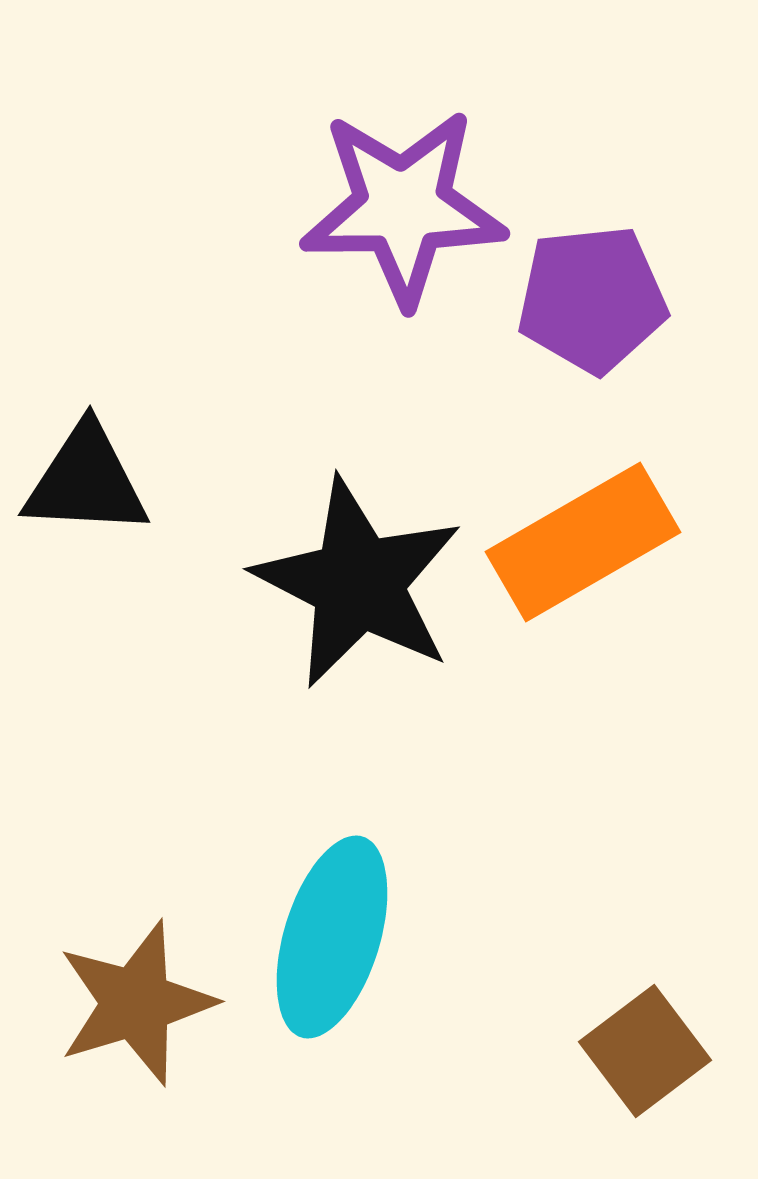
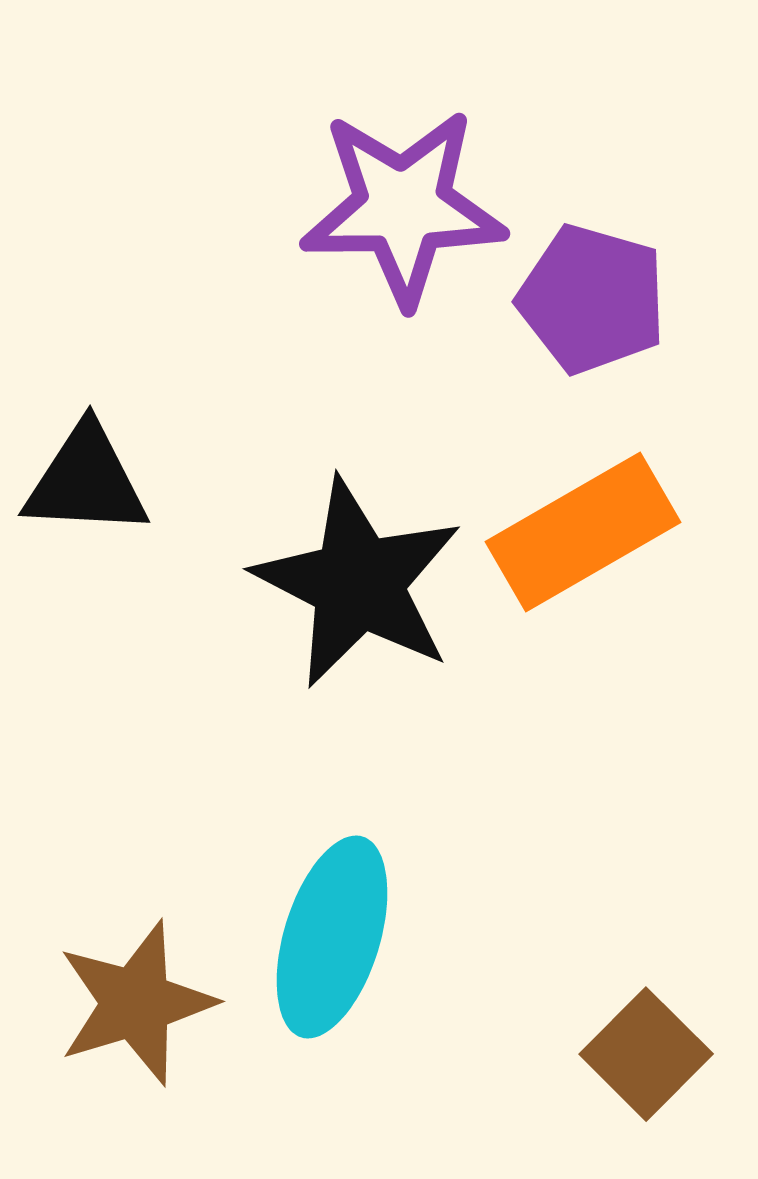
purple pentagon: rotated 22 degrees clockwise
orange rectangle: moved 10 px up
brown square: moved 1 px right, 3 px down; rotated 8 degrees counterclockwise
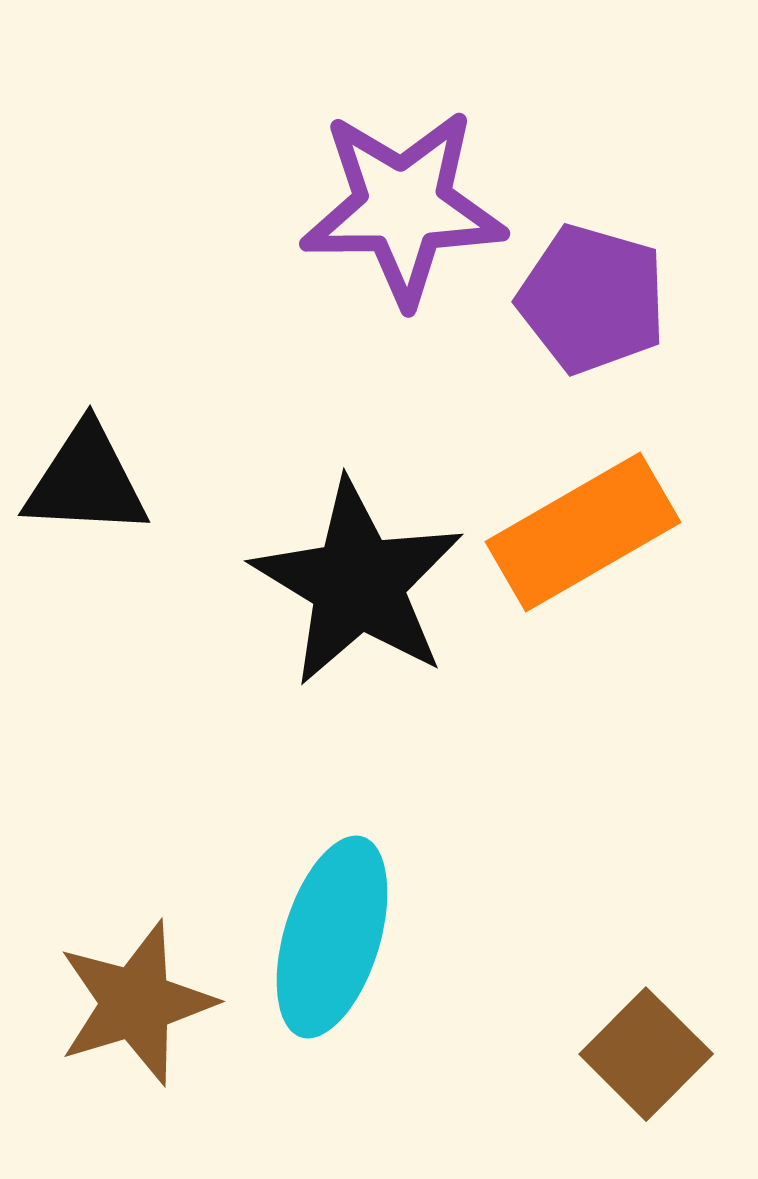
black star: rotated 4 degrees clockwise
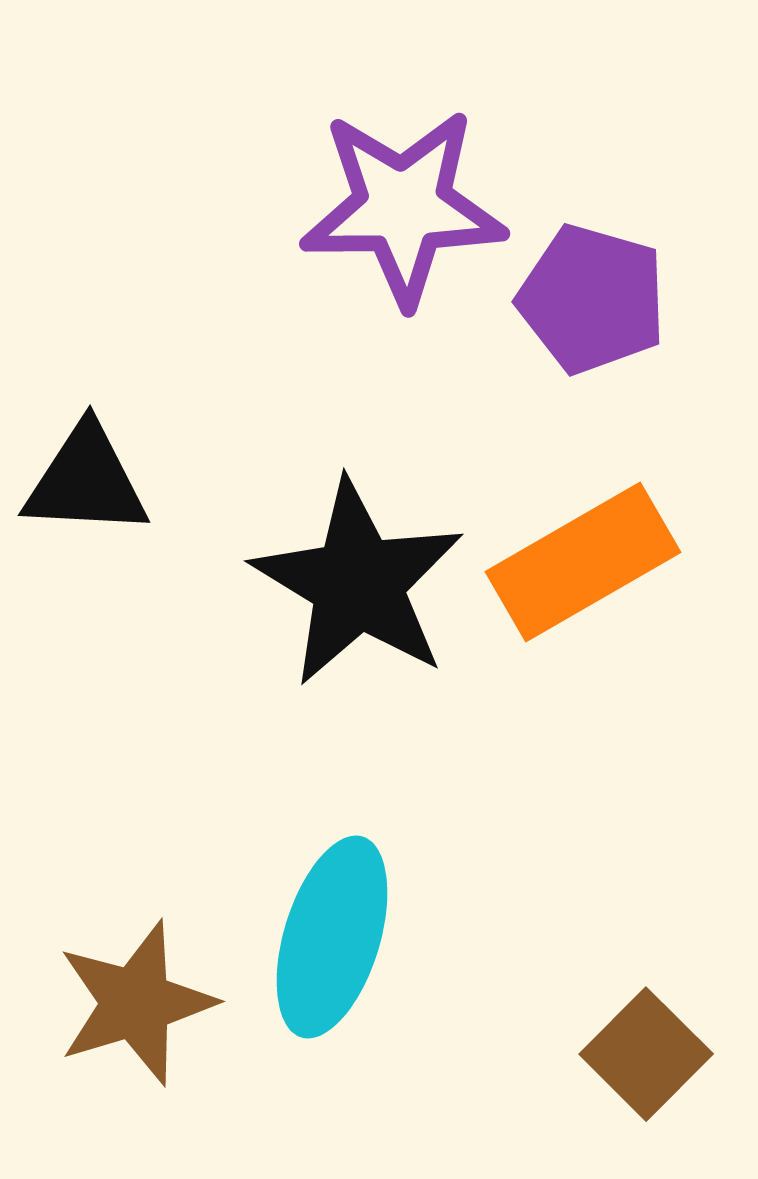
orange rectangle: moved 30 px down
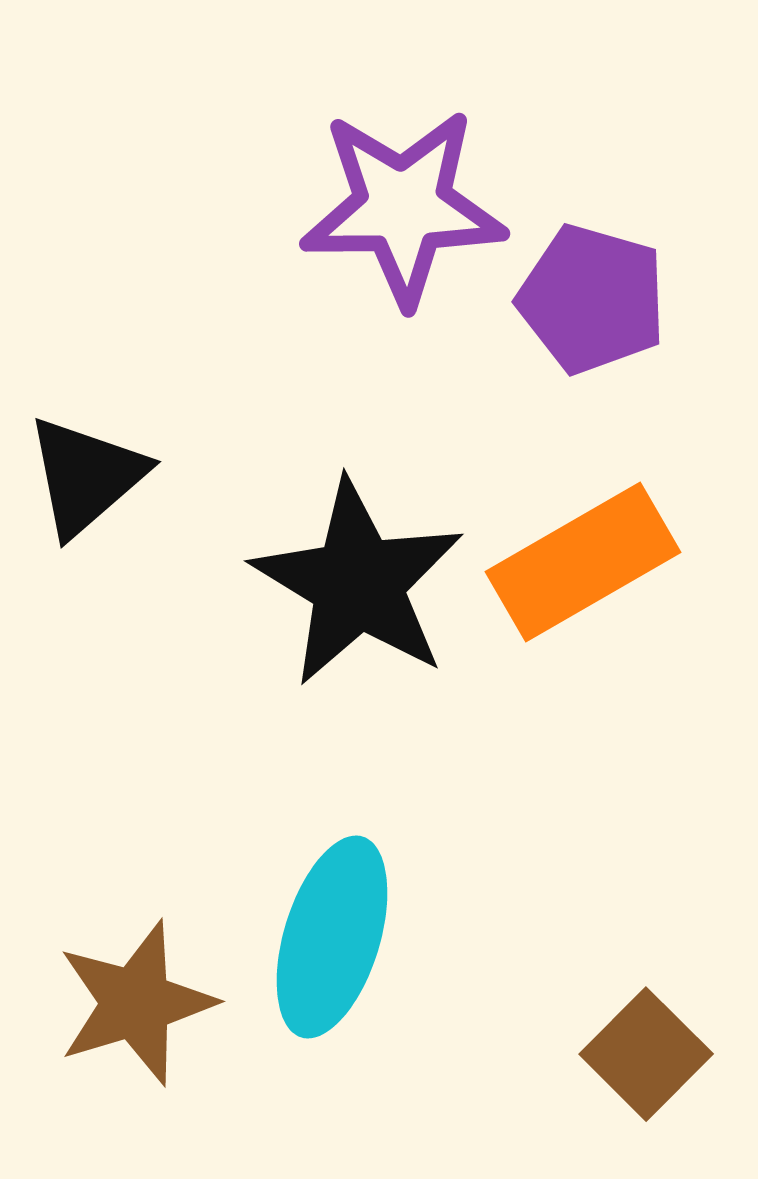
black triangle: moved 5 px up; rotated 44 degrees counterclockwise
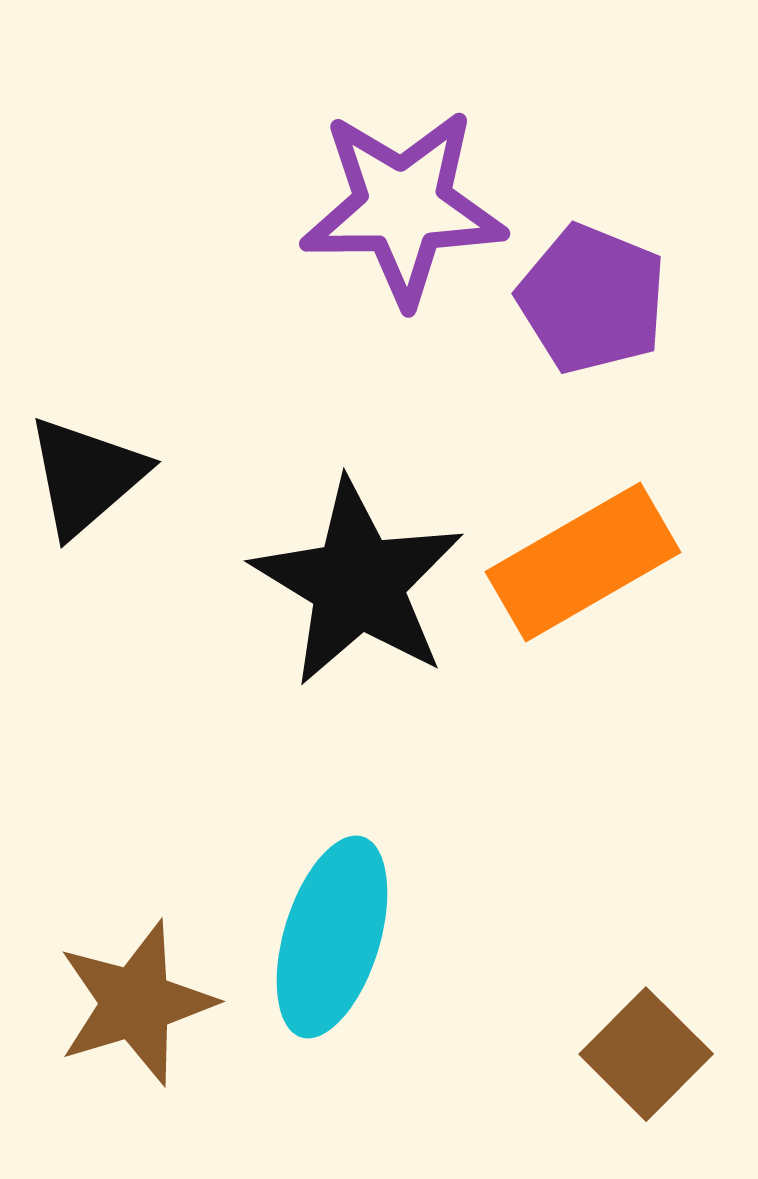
purple pentagon: rotated 6 degrees clockwise
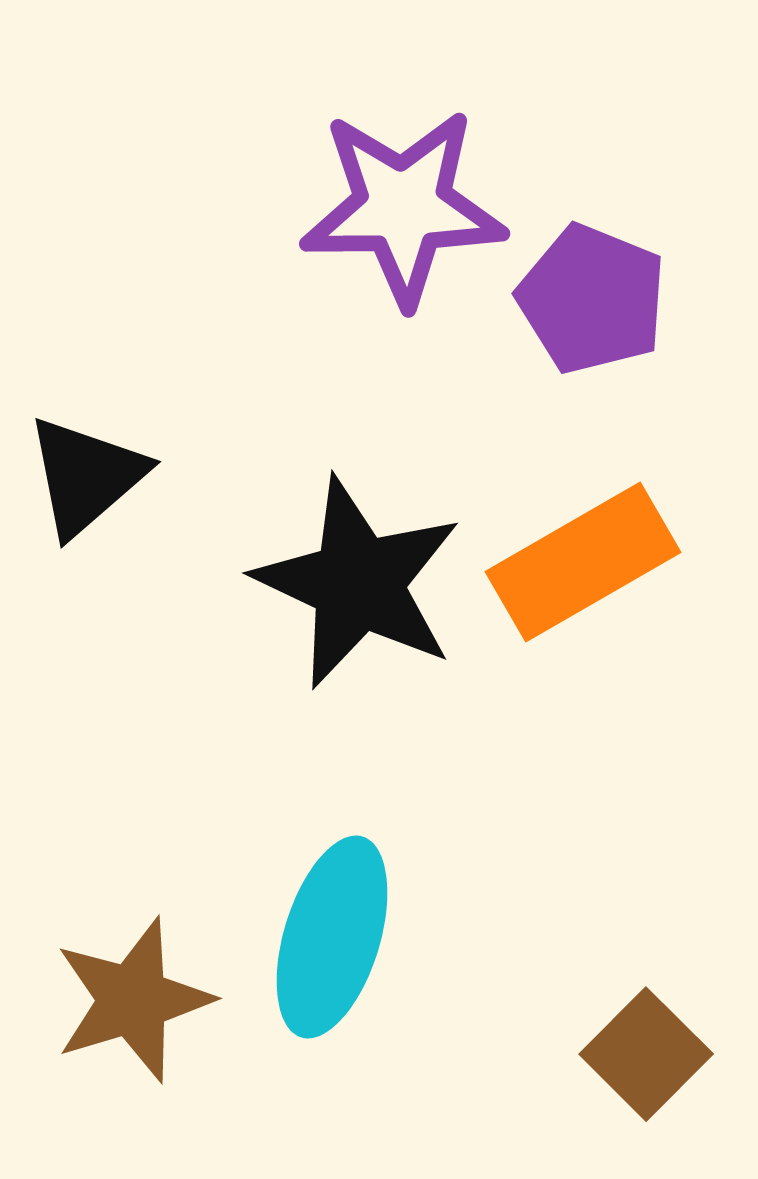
black star: rotated 6 degrees counterclockwise
brown star: moved 3 px left, 3 px up
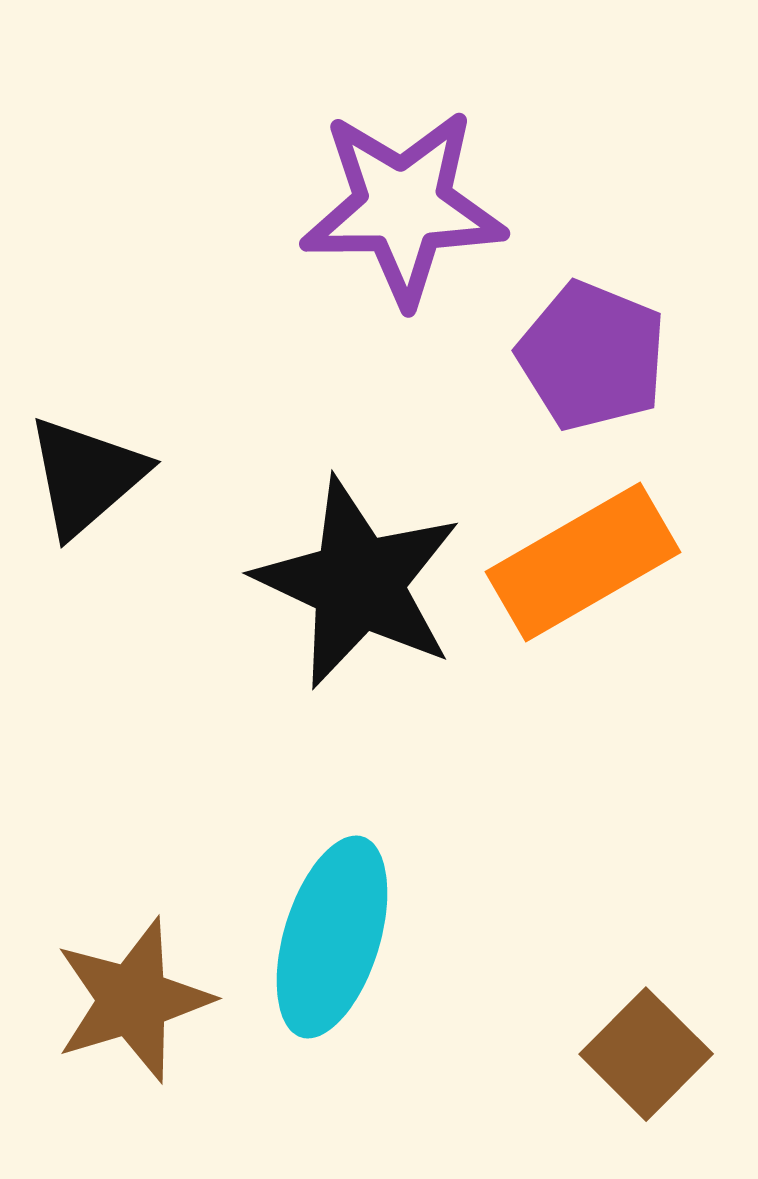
purple pentagon: moved 57 px down
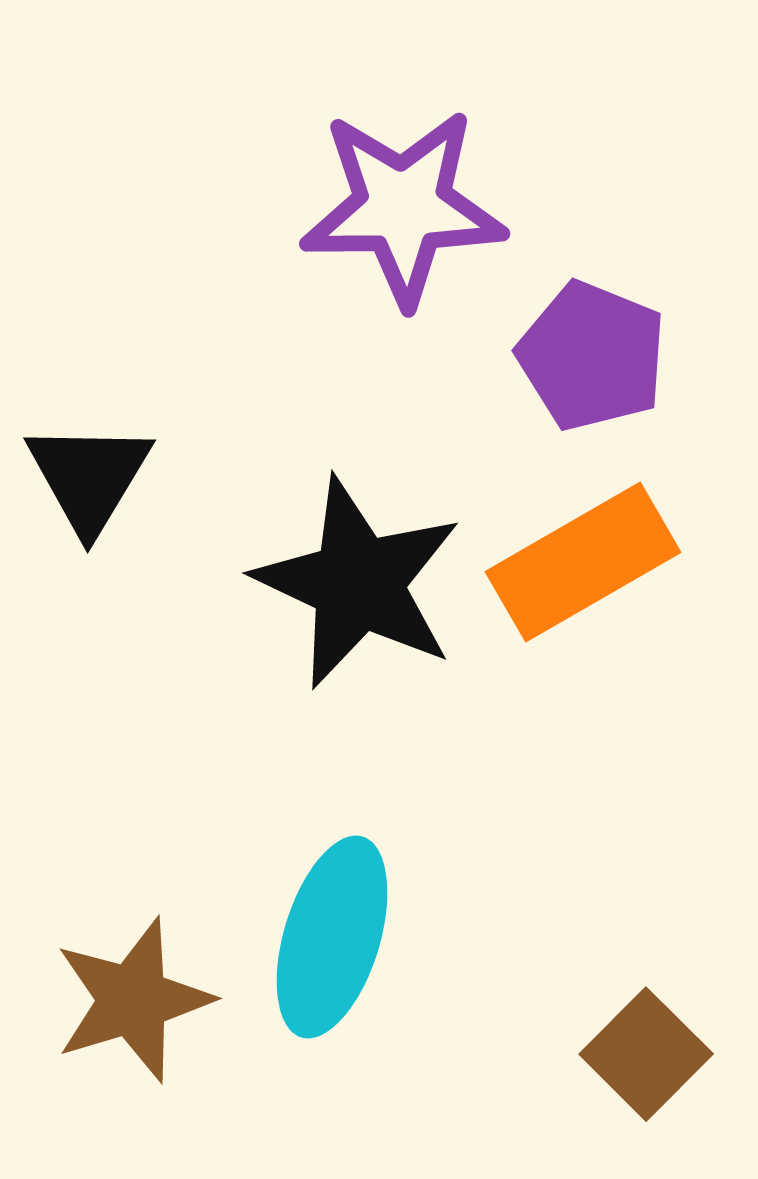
black triangle: moved 3 px right, 1 px down; rotated 18 degrees counterclockwise
